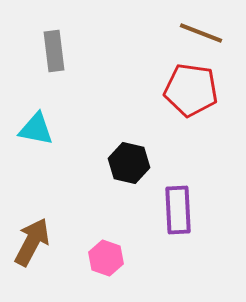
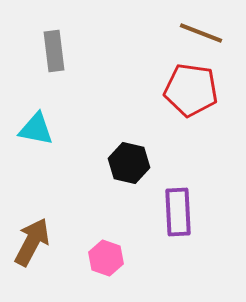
purple rectangle: moved 2 px down
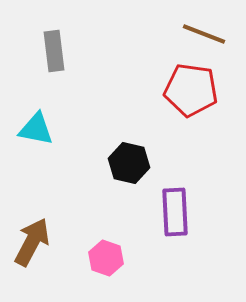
brown line: moved 3 px right, 1 px down
purple rectangle: moved 3 px left
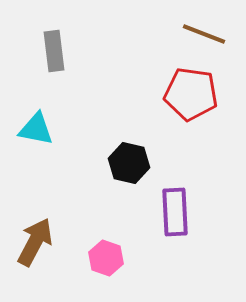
red pentagon: moved 4 px down
brown arrow: moved 3 px right
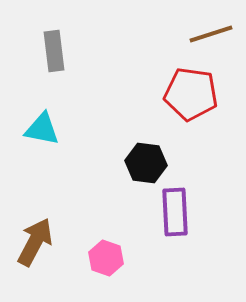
brown line: moved 7 px right; rotated 39 degrees counterclockwise
cyan triangle: moved 6 px right
black hexagon: moved 17 px right; rotated 6 degrees counterclockwise
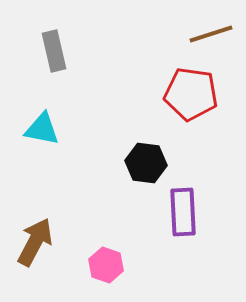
gray rectangle: rotated 6 degrees counterclockwise
purple rectangle: moved 8 px right
pink hexagon: moved 7 px down
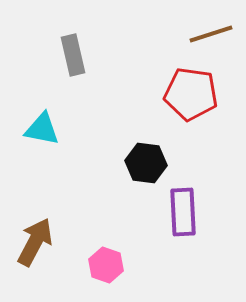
gray rectangle: moved 19 px right, 4 px down
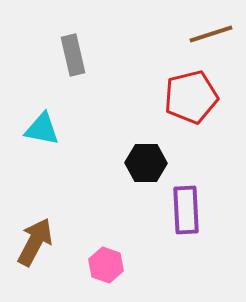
red pentagon: moved 3 px down; rotated 22 degrees counterclockwise
black hexagon: rotated 6 degrees counterclockwise
purple rectangle: moved 3 px right, 2 px up
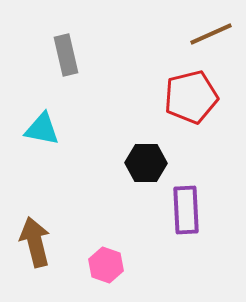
brown line: rotated 6 degrees counterclockwise
gray rectangle: moved 7 px left
brown arrow: rotated 42 degrees counterclockwise
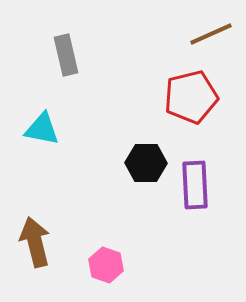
purple rectangle: moved 9 px right, 25 px up
